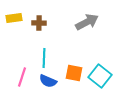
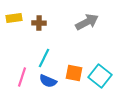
cyan line: rotated 24 degrees clockwise
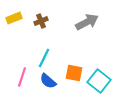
yellow rectangle: rotated 14 degrees counterclockwise
brown cross: moved 2 px right, 2 px up; rotated 24 degrees counterclockwise
cyan square: moved 1 px left, 5 px down
blue semicircle: rotated 18 degrees clockwise
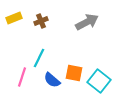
cyan line: moved 5 px left
blue semicircle: moved 4 px right, 1 px up
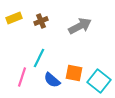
gray arrow: moved 7 px left, 4 px down
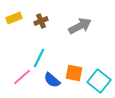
pink line: rotated 30 degrees clockwise
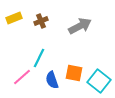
blue semicircle: rotated 30 degrees clockwise
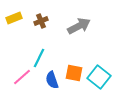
gray arrow: moved 1 px left
cyan square: moved 4 px up
